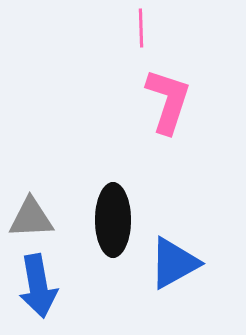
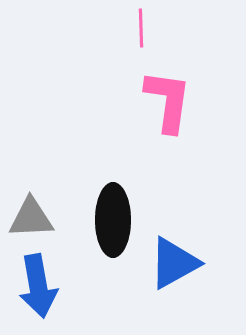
pink L-shape: rotated 10 degrees counterclockwise
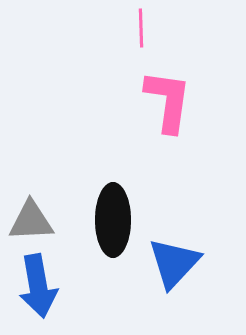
gray triangle: moved 3 px down
blue triangle: rotated 18 degrees counterclockwise
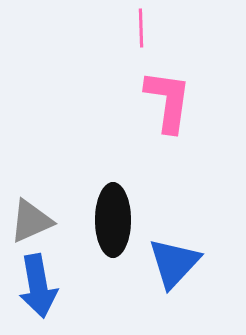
gray triangle: rotated 21 degrees counterclockwise
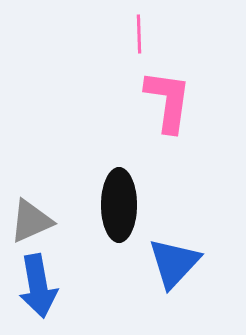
pink line: moved 2 px left, 6 px down
black ellipse: moved 6 px right, 15 px up
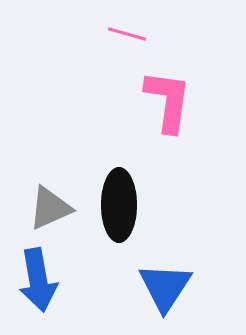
pink line: moved 12 px left; rotated 72 degrees counterclockwise
gray triangle: moved 19 px right, 13 px up
blue triangle: moved 9 px left, 24 px down; rotated 10 degrees counterclockwise
blue arrow: moved 6 px up
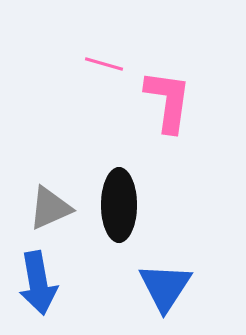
pink line: moved 23 px left, 30 px down
blue arrow: moved 3 px down
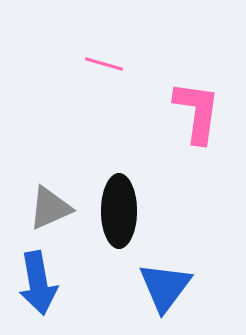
pink L-shape: moved 29 px right, 11 px down
black ellipse: moved 6 px down
blue triangle: rotated 4 degrees clockwise
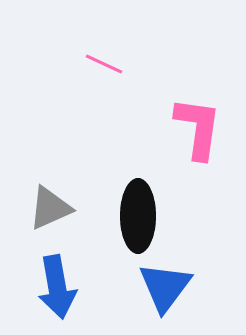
pink line: rotated 9 degrees clockwise
pink L-shape: moved 1 px right, 16 px down
black ellipse: moved 19 px right, 5 px down
blue arrow: moved 19 px right, 4 px down
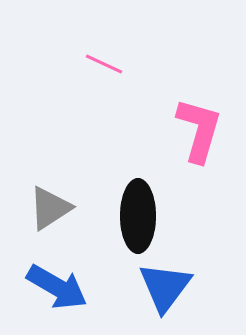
pink L-shape: moved 1 px right, 2 px down; rotated 8 degrees clockwise
gray triangle: rotated 9 degrees counterclockwise
blue arrow: rotated 50 degrees counterclockwise
